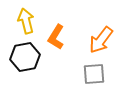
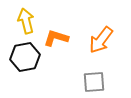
orange L-shape: moved 1 px down; rotated 75 degrees clockwise
gray square: moved 8 px down
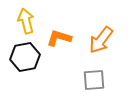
orange L-shape: moved 3 px right
gray square: moved 2 px up
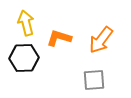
yellow arrow: moved 2 px down
black hexagon: moved 1 px left, 1 px down; rotated 8 degrees clockwise
